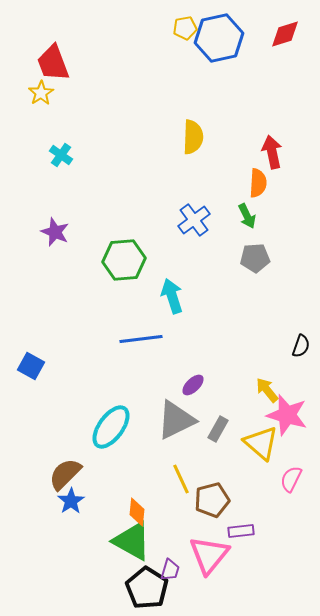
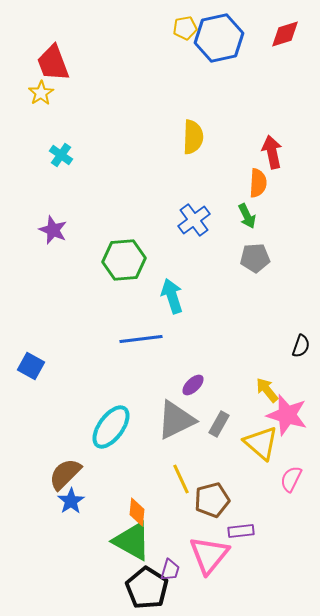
purple star: moved 2 px left, 2 px up
gray rectangle: moved 1 px right, 5 px up
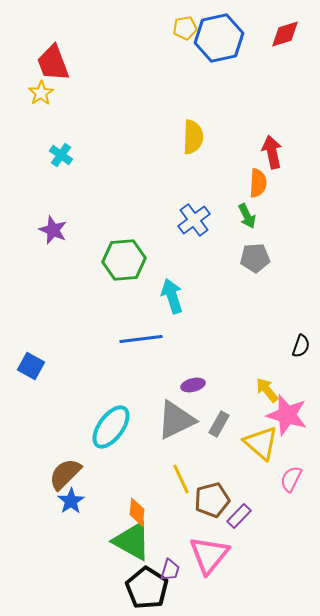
purple ellipse: rotated 30 degrees clockwise
purple rectangle: moved 2 px left, 15 px up; rotated 40 degrees counterclockwise
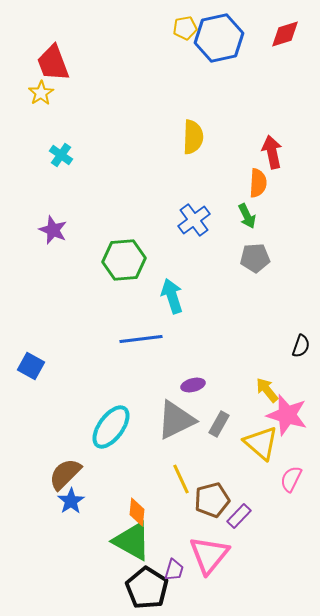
purple trapezoid: moved 4 px right
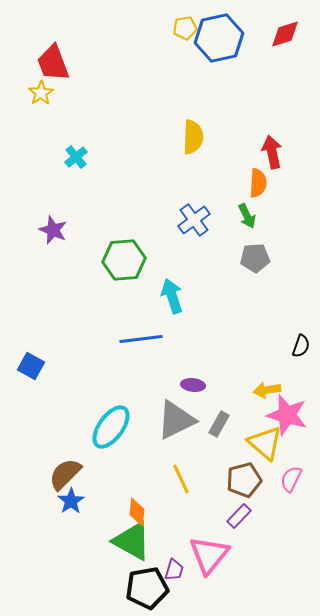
cyan cross: moved 15 px right, 2 px down; rotated 15 degrees clockwise
purple ellipse: rotated 20 degrees clockwise
yellow arrow: rotated 60 degrees counterclockwise
yellow triangle: moved 4 px right
brown pentagon: moved 32 px right, 20 px up
black pentagon: rotated 30 degrees clockwise
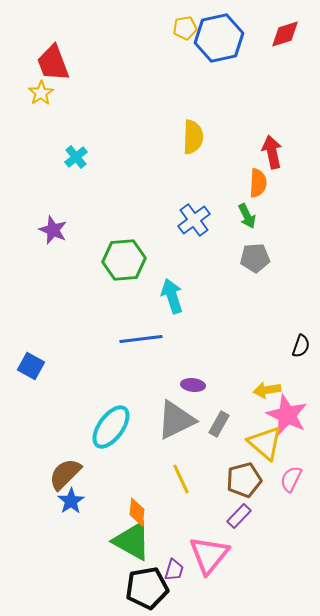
pink star: rotated 9 degrees clockwise
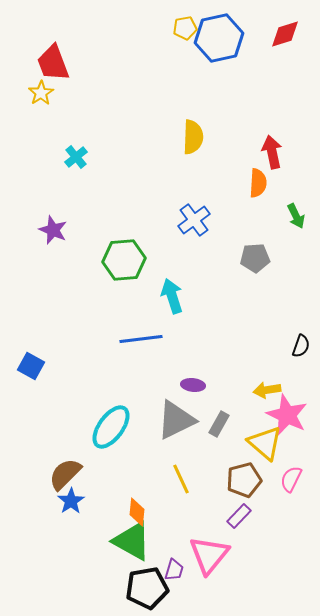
green arrow: moved 49 px right
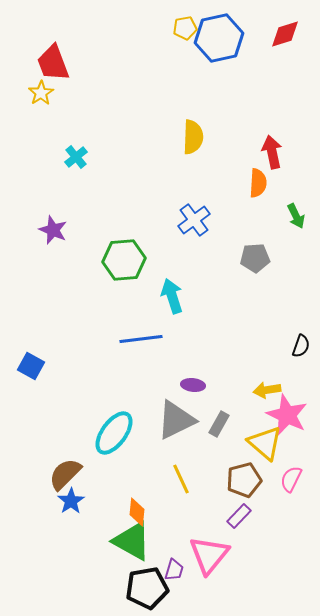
cyan ellipse: moved 3 px right, 6 px down
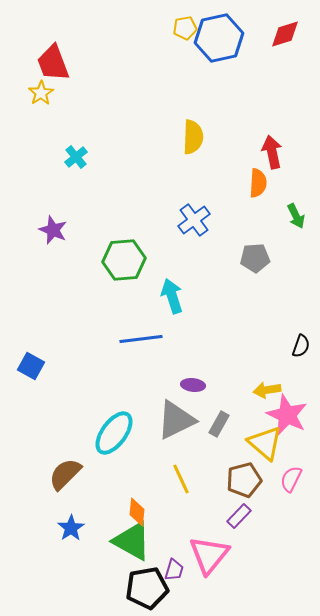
blue star: moved 27 px down
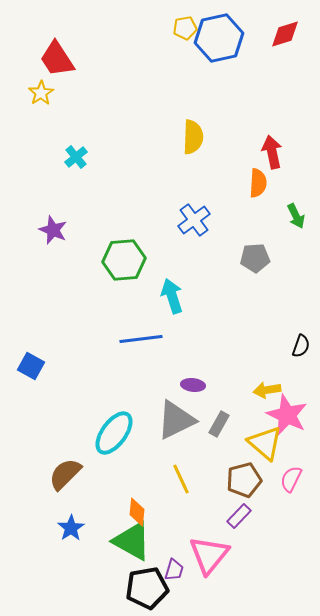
red trapezoid: moved 4 px right, 4 px up; rotated 12 degrees counterclockwise
